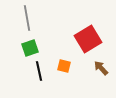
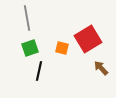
orange square: moved 2 px left, 18 px up
black line: rotated 24 degrees clockwise
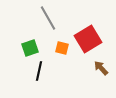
gray line: moved 21 px right; rotated 20 degrees counterclockwise
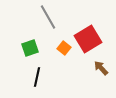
gray line: moved 1 px up
orange square: moved 2 px right; rotated 24 degrees clockwise
black line: moved 2 px left, 6 px down
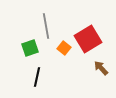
gray line: moved 2 px left, 9 px down; rotated 20 degrees clockwise
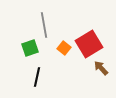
gray line: moved 2 px left, 1 px up
red square: moved 1 px right, 5 px down
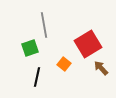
red square: moved 1 px left
orange square: moved 16 px down
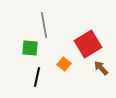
green square: rotated 24 degrees clockwise
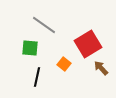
gray line: rotated 45 degrees counterclockwise
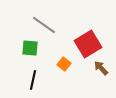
black line: moved 4 px left, 3 px down
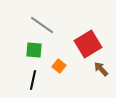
gray line: moved 2 px left
green square: moved 4 px right, 2 px down
orange square: moved 5 px left, 2 px down
brown arrow: moved 1 px down
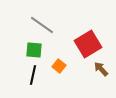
black line: moved 5 px up
